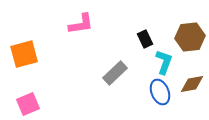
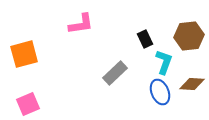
brown hexagon: moved 1 px left, 1 px up
brown diamond: rotated 15 degrees clockwise
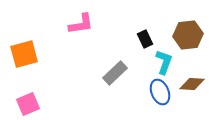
brown hexagon: moved 1 px left, 1 px up
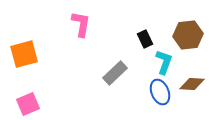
pink L-shape: rotated 72 degrees counterclockwise
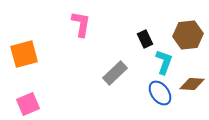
blue ellipse: moved 1 px down; rotated 15 degrees counterclockwise
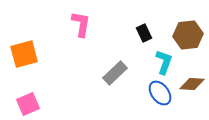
black rectangle: moved 1 px left, 6 px up
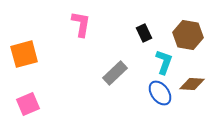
brown hexagon: rotated 16 degrees clockwise
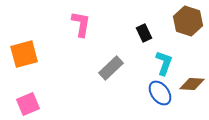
brown hexagon: moved 14 px up; rotated 8 degrees clockwise
cyan L-shape: moved 1 px down
gray rectangle: moved 4 px left, 5 px up
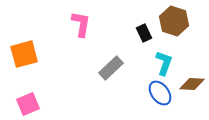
brown hexagon: moved 14 px left
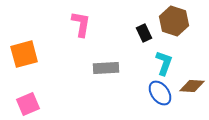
gray rectangle: moved 5 px left; rotated 40 degrees clockwise
brown diamond: moved 2 px down
